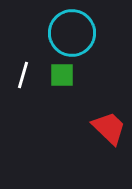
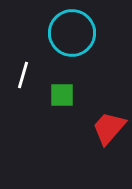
green square: moved 20 px down
red trapezoid: rotated 93 degrees counterclockwise
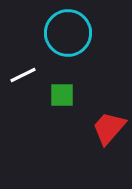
cyan circle: moved 4 px left
white line: rotated 48 degrees clockwise
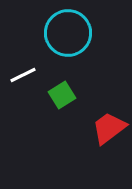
green square: rotated 32 degrees counterclockwise
red trapezoid: rotated 12 degrees clockwise
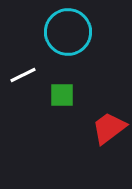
cyan circle: moved 1 px up
green square: rotated 32 degrees clockwise
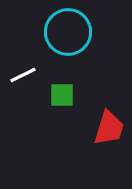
red trapezoid: rotated 144 degrees clockwise
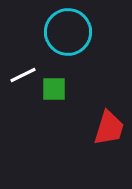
green square: moved 8 px left, 6 px up
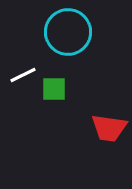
red trapezoid: rotated 81 degrees clockwise
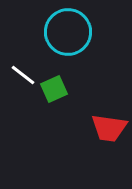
white line: rotated 64 degrees clockwise
green square: rotated 24 degrees counterclockwise
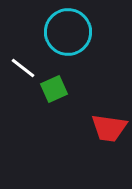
white line: moved 7 px up
